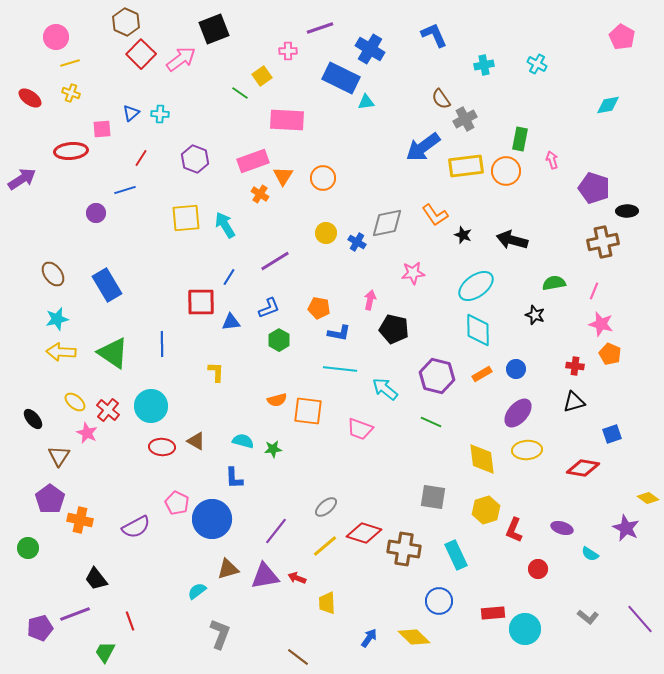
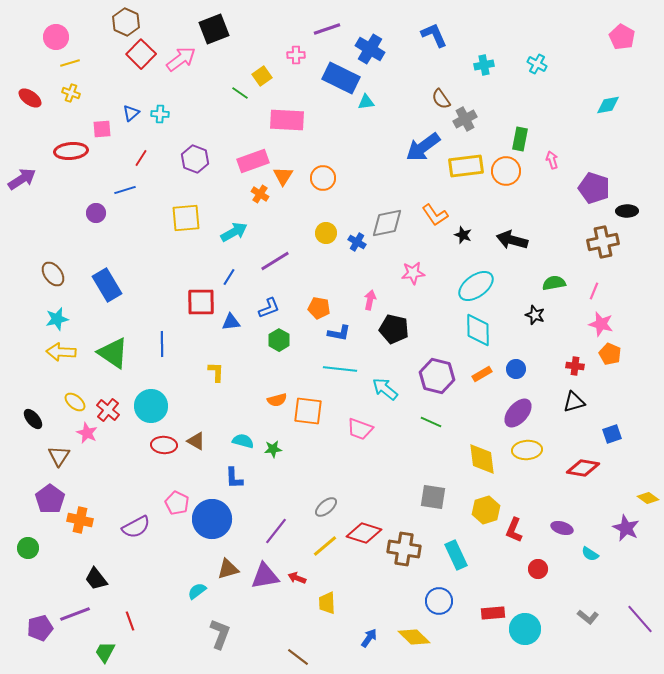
purple line at (320, 28): moved 7 px right, 1 px down
pink cross at (288, 51): moved 8 px right, 4 px down
cyan arrow at (225, 225): moved 9 px right, 7 px down; rotated 92 degrees clockwise
red ellipse at (162, 447): moved 2 px right, 2 px up
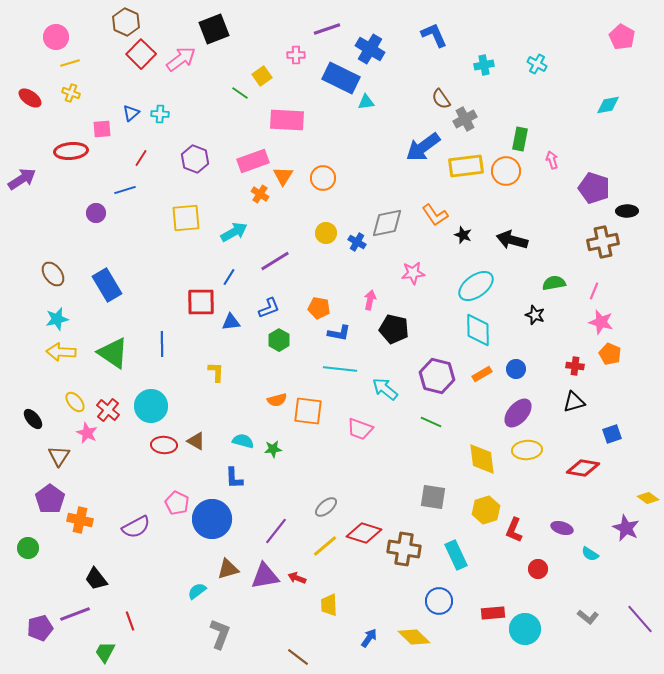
pink star at (601, 324): moved 2 px up
yellow ellipse at (75, 402): rotated 10 degrees clockwise
yellow trapezoid at (327, 603): moved 2 px right, 2 px down
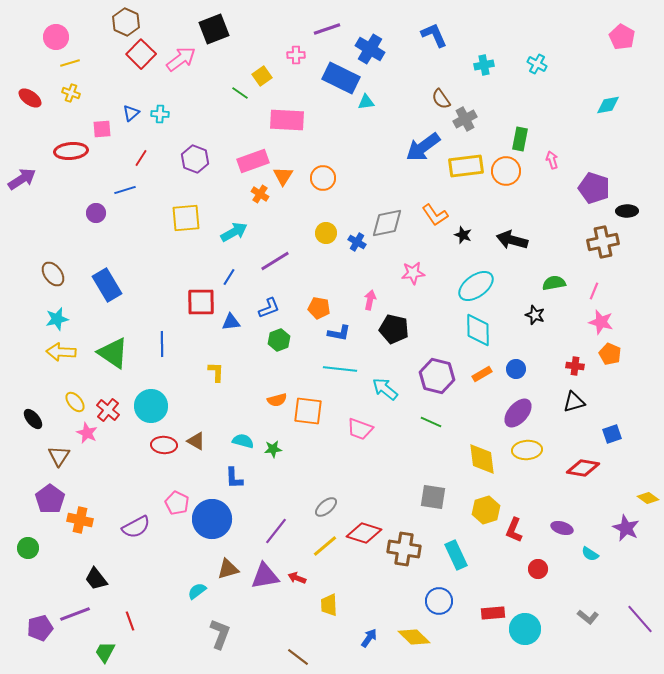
green hexagon at (279, 340): rotated 10 degrees clockwise
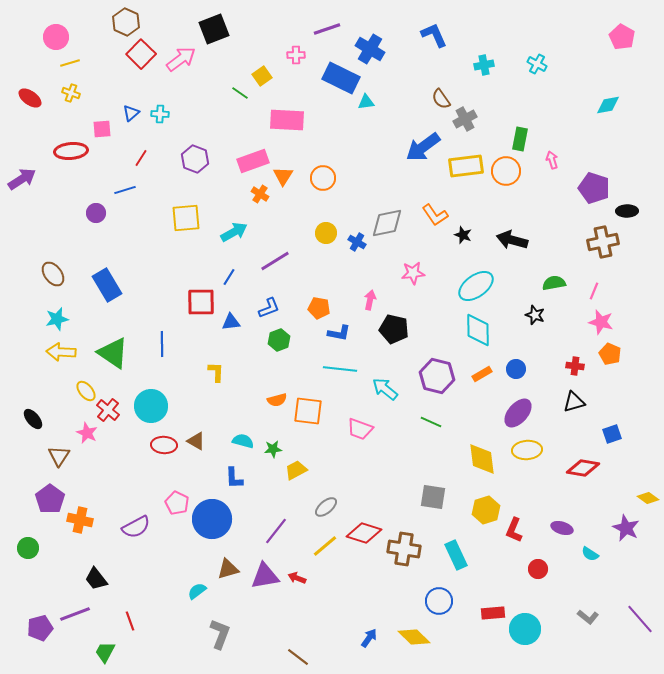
yellow ellipse at (75, 402): moved 11 px right, 11 px up
yellow trapezoid at (329, 605): moved 33 px left, 135 px up; rotated 65 degrees clockwise
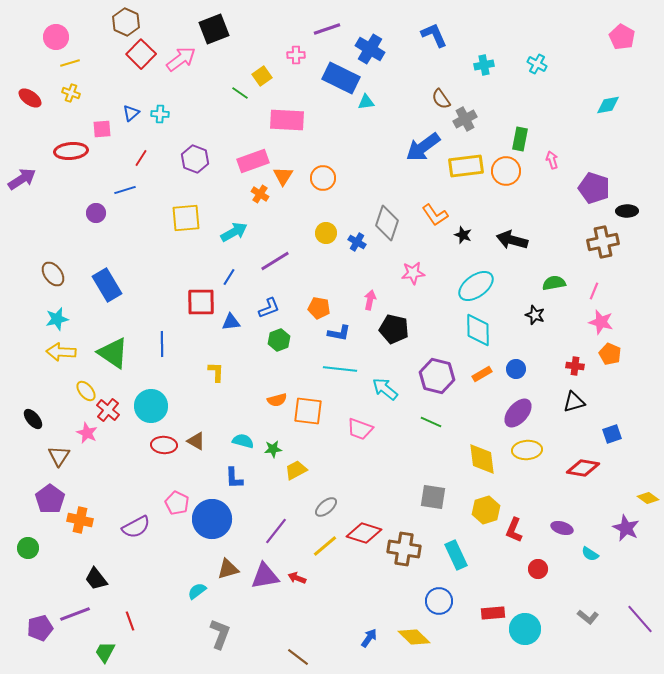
gray diamond at (387, 223): rotated 60 degrees counterclockwise
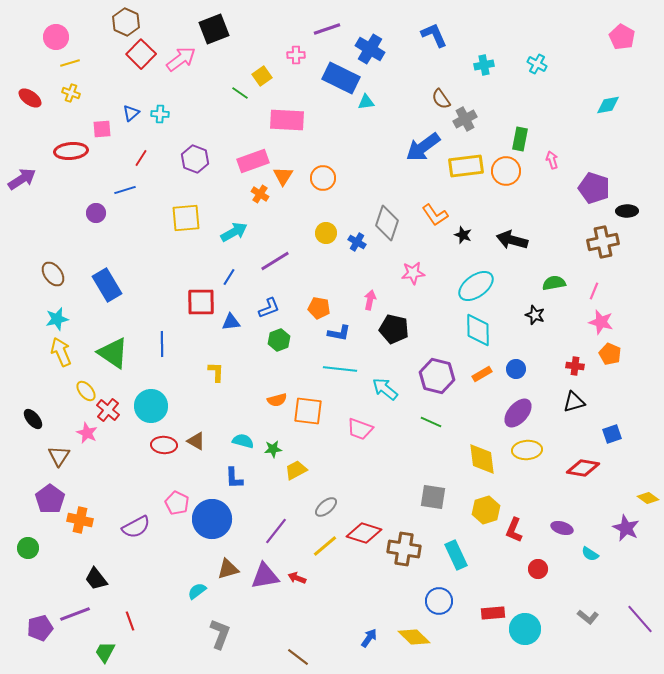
yellow arrow at (61, 352): rotated 64 degrees clockwise
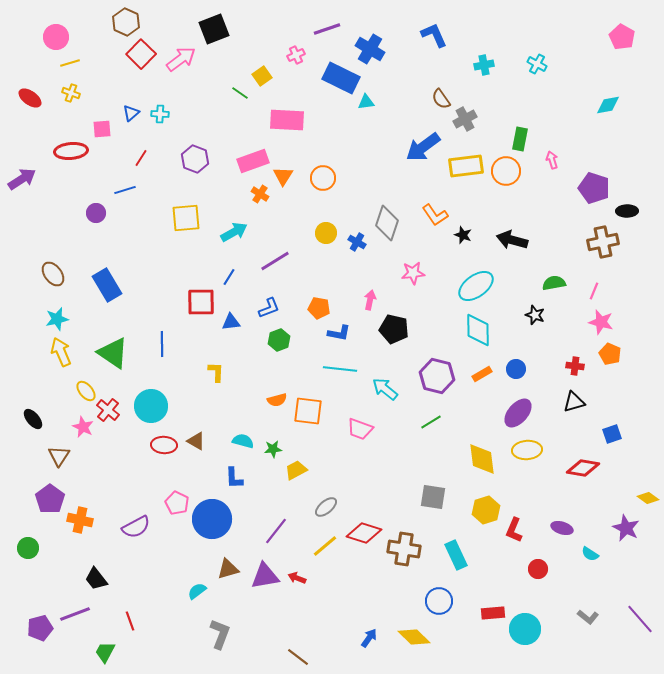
pink cross at (296, 55): rotated 24 degrees counterclockwise
green line at (431, 422): rotated 55 degrees counterclockwise
pink star at (87, 433): moved 4 px left, 6 px up
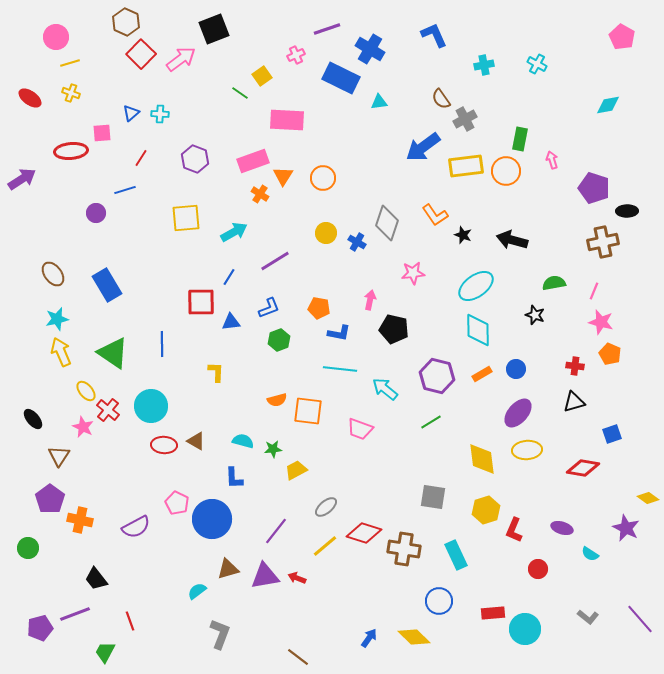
cyan triangle at (366, 102): moved 13 px right
pink square at (102, 129): moved 4 px down
